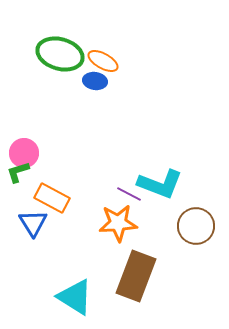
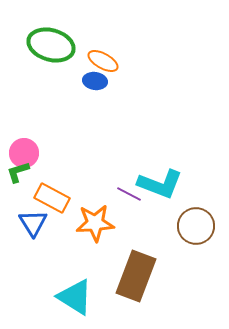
green ellipse: moved 9 px left, 9 px up
orange star: moved 23 px left
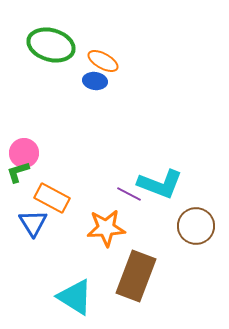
orange star: moved 11 px right, 5 px down
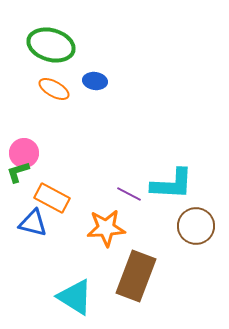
orange ellipse: moved 49 px left, 28 px down
cyan L-shape: moved 12 px right; rotated 18 degrees counterclockwise
blue triangle: rotated 44 degrees counterclockwise
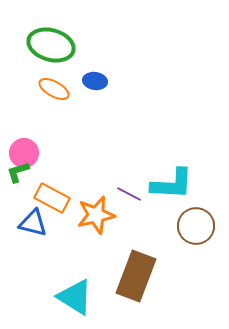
orange star: moved 10 px left, 13 px up; rotated 9 degrees counterclockwise
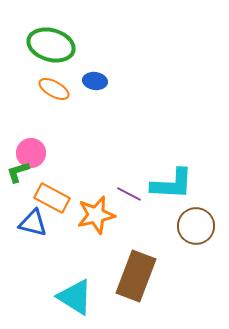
pink circle: moved 7 px right
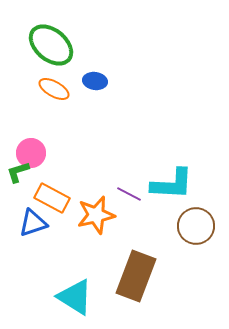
green ellipse: rotated 24 degrees clockwise
blue triangle: rotated 32 degrees counterclockwise
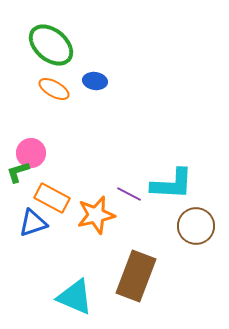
cyan triangle: rotated 9 degrees counterclockwise
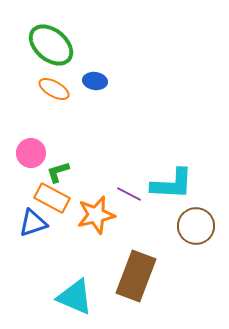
green L-shape: moved 40 px right
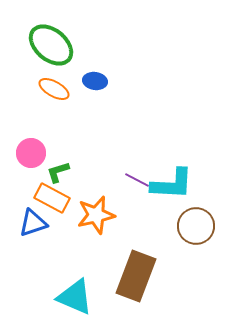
purple line: moved 8 px right, 14 px up
